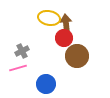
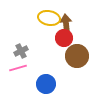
gray cross: moved 1 px left
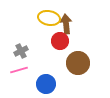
red circle: moved 4 px left, 3 px down
brown circle: moved 1 px right, 7 px down
pink line: moved 1 px right, 2 px down
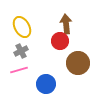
yellow ellipse: moved 27 px left, 9 px down; rotated 50 degrees clockwise
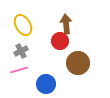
yellow ellipse: moved 1 px right, 2 px up
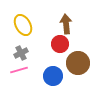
red circle: moved 3 px down
gray cross: moved 2 px down
blue circle: moved 7 px right, 8 px up
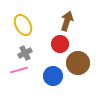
brown arrow: moved 1 px right, 3 px up; rotated 24 degrees clockwise
gray cross: moved 4 px right
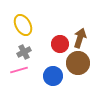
brown arrow: moved 13 px right, 17 px down
gray cross: moved 1 px left, 1 px up
